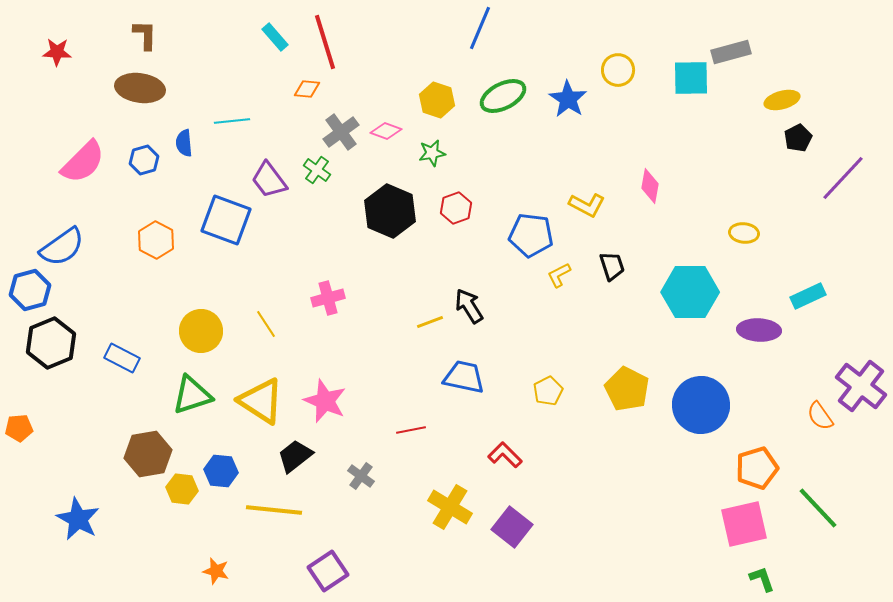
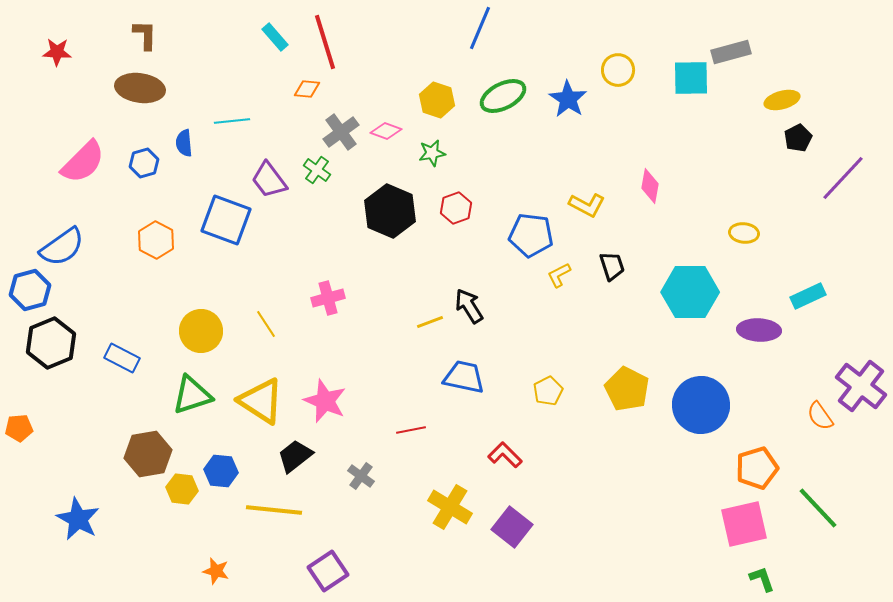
blue hexagon at (144, 160): moved 3 px down
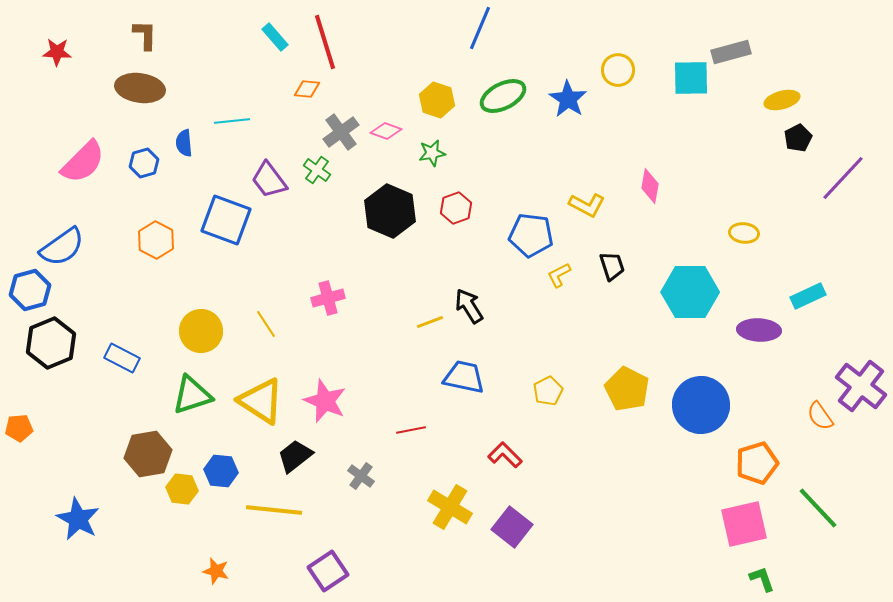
orange pentagon at (757, 468): moved 5 px up
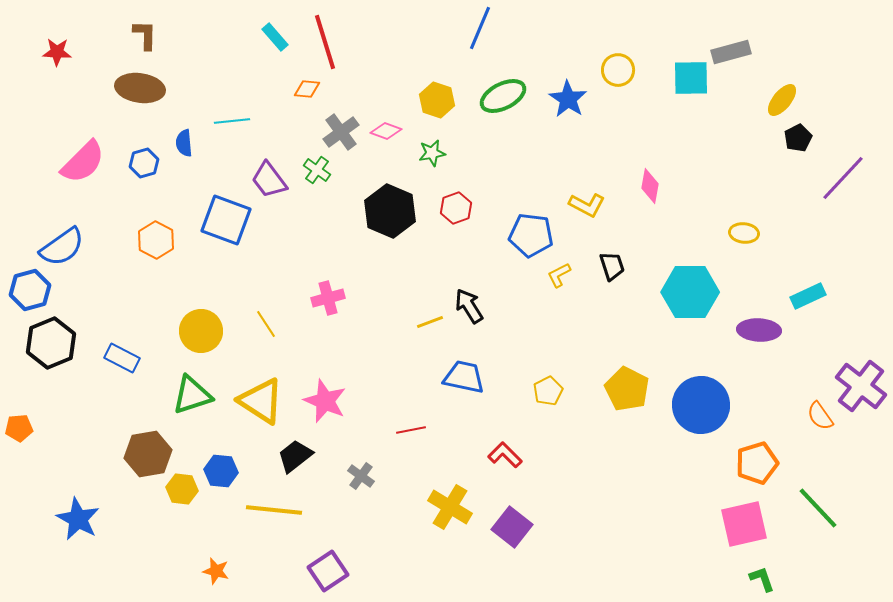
yellow ellipse at (782, 100): rotated 36 degrees counterclockwise
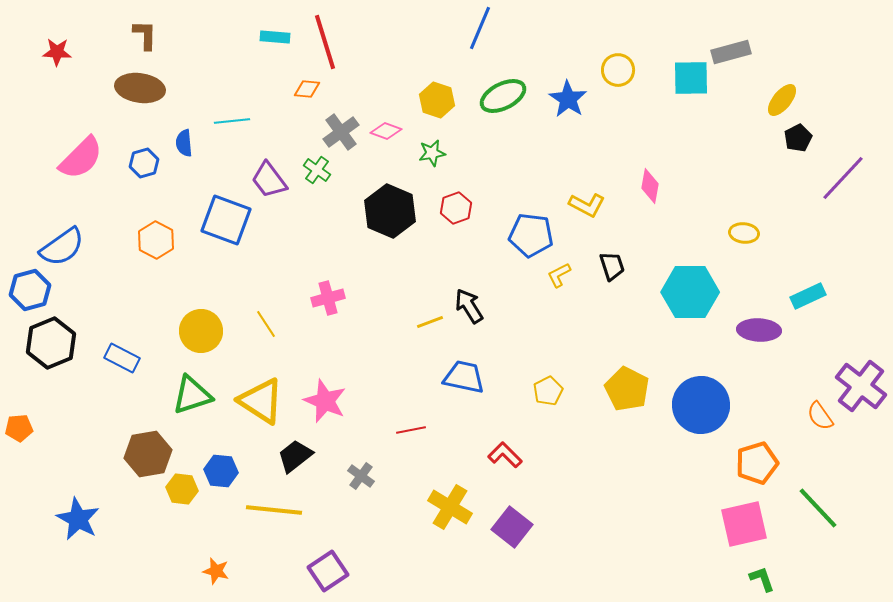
cyan rectangle at (275, 37): rotated 44 degrees counterclockwise
pink semicircle at (83, 162): moved 2 px left, 4 px up
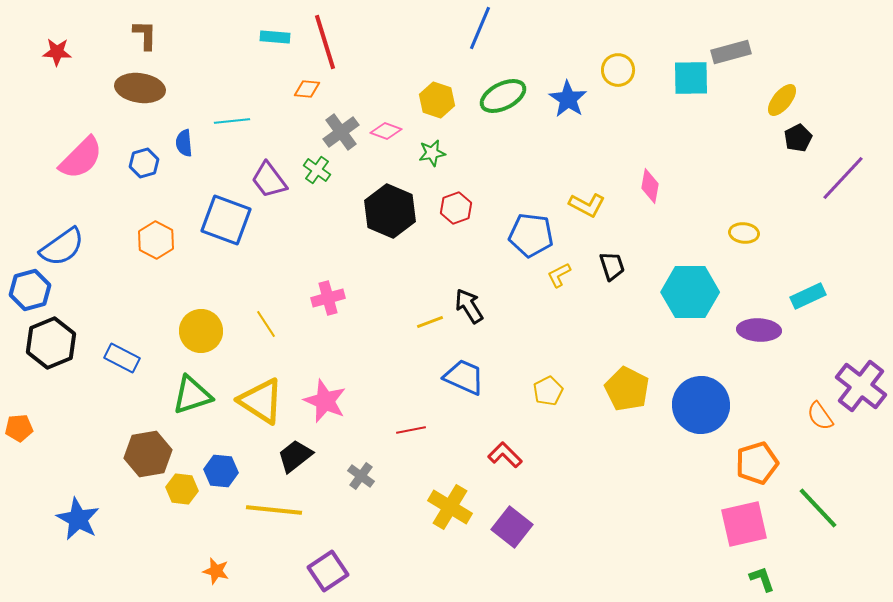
blue trapezoid at (464, 377): rotated 12 degrees clockwise
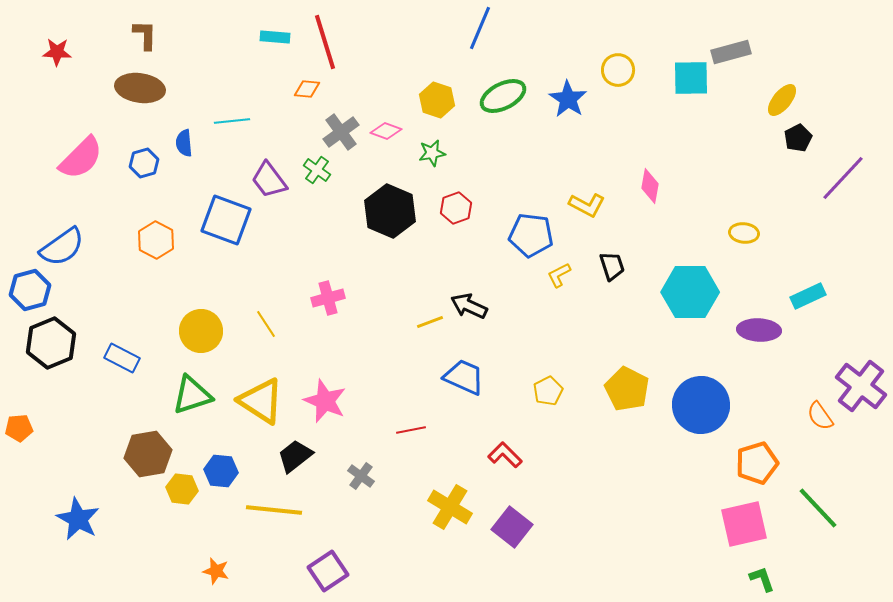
black arrow at (469, 306): rotated 33 degrees counterclockwise
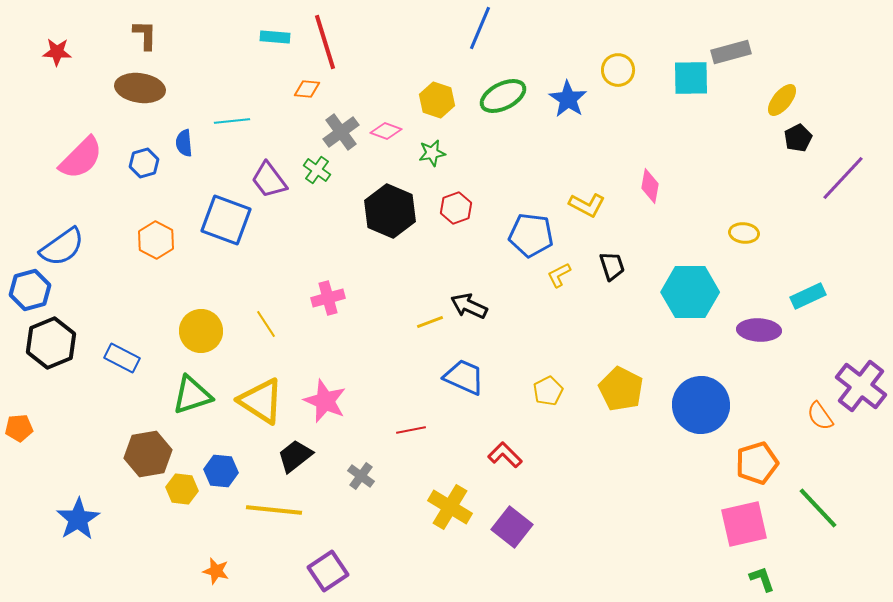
yellow pentagon at (627, 389): moved 6 px left
blue star at (78, 519): rotated 12 degrees clockwise
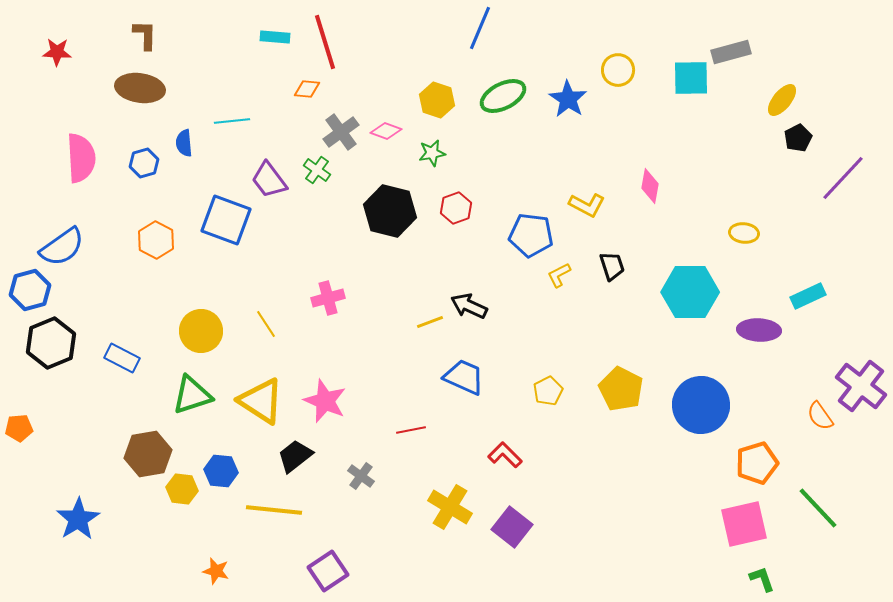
pink semicircle at (81, 158): rotated 48 degrees counterclockwise
black hexagon at (390, 211): rotated 9 degrees counterclockwise
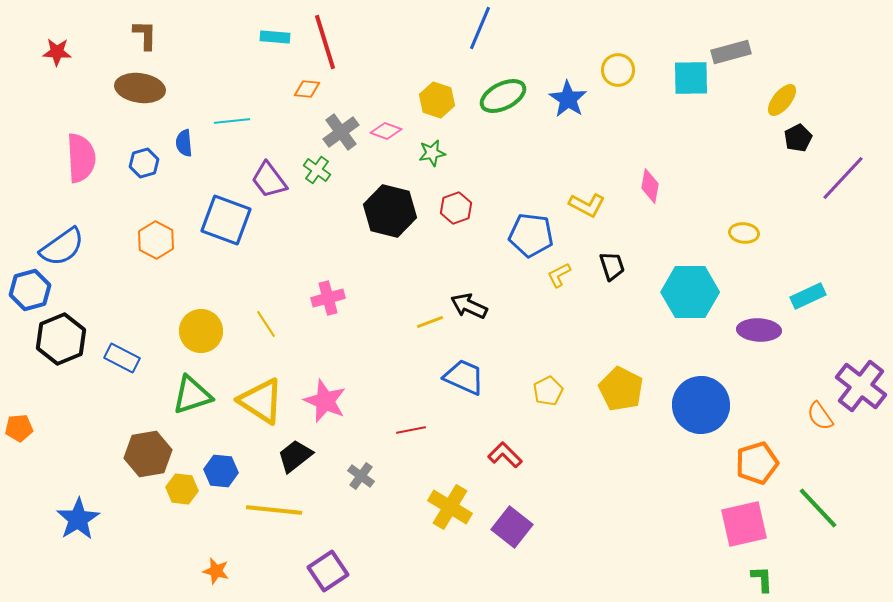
black hexagon at (51, 343): moved 10 px right, 4 px up
green L-shape at (762, 579): rotated 16 degrees clockwise
